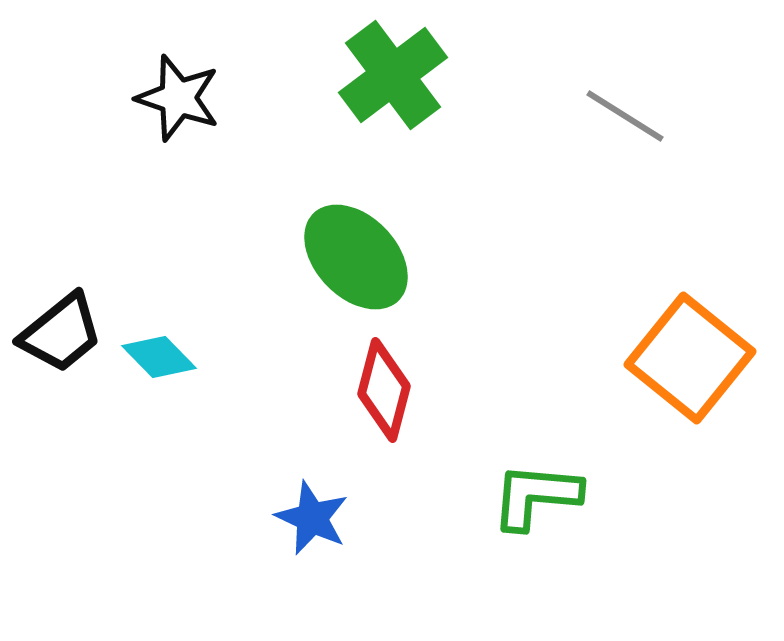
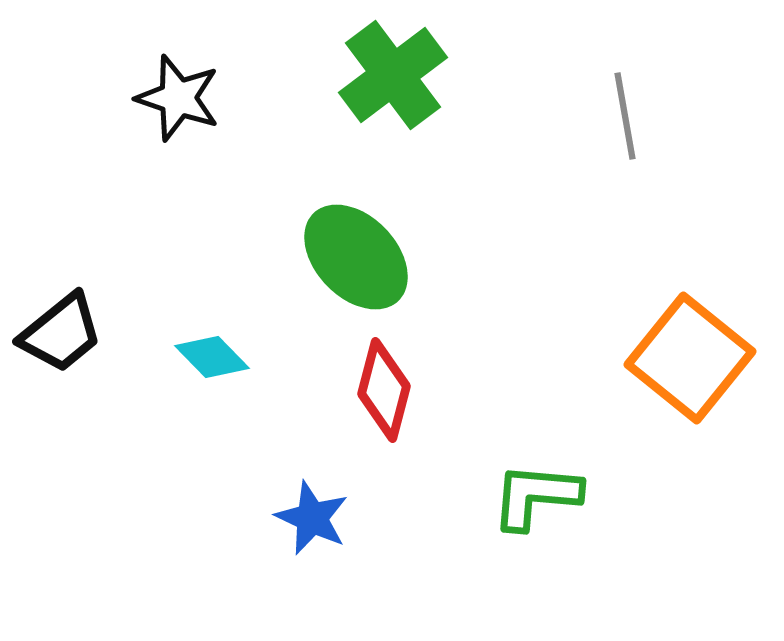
gray line: rotated 48 degrees clockwise
cyan diamond: moved 53 px right
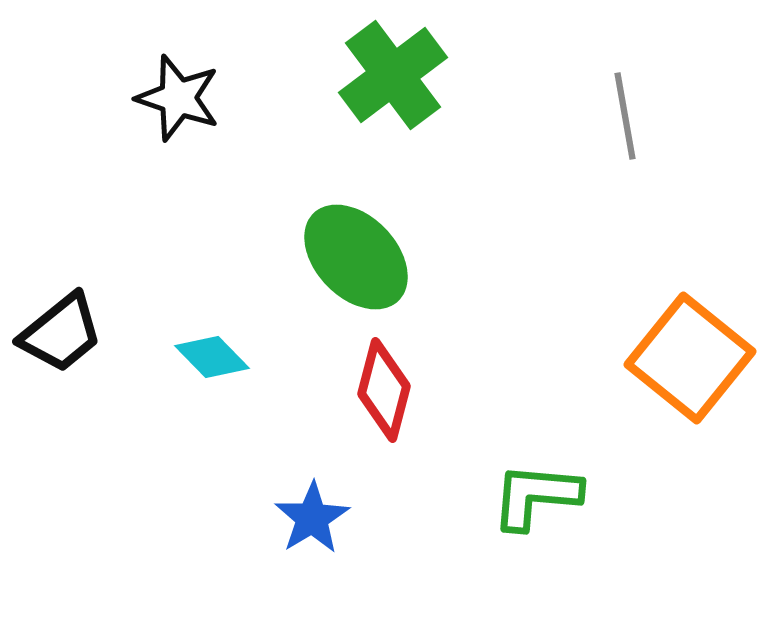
blue star: rotated 16 degrees clockwise
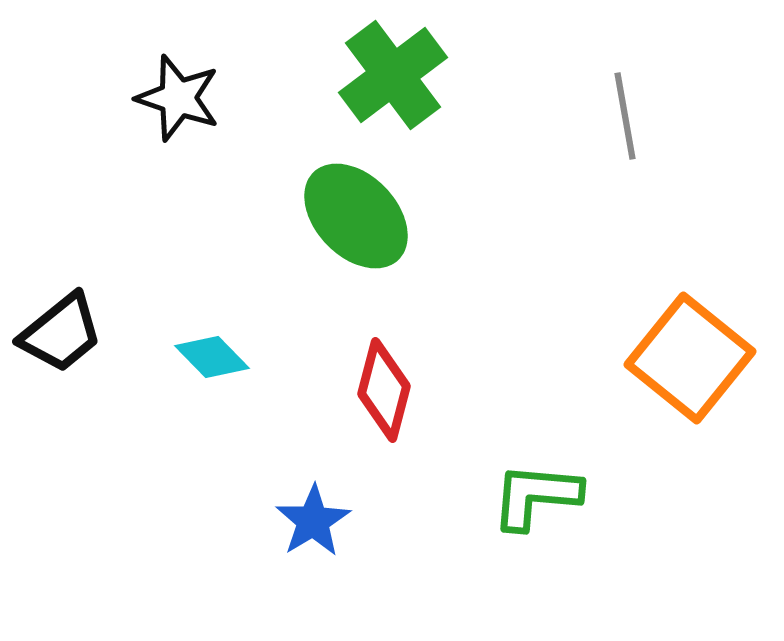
green ellipse: moved 41 px up
blue star: moved 1 px right, 3 px down
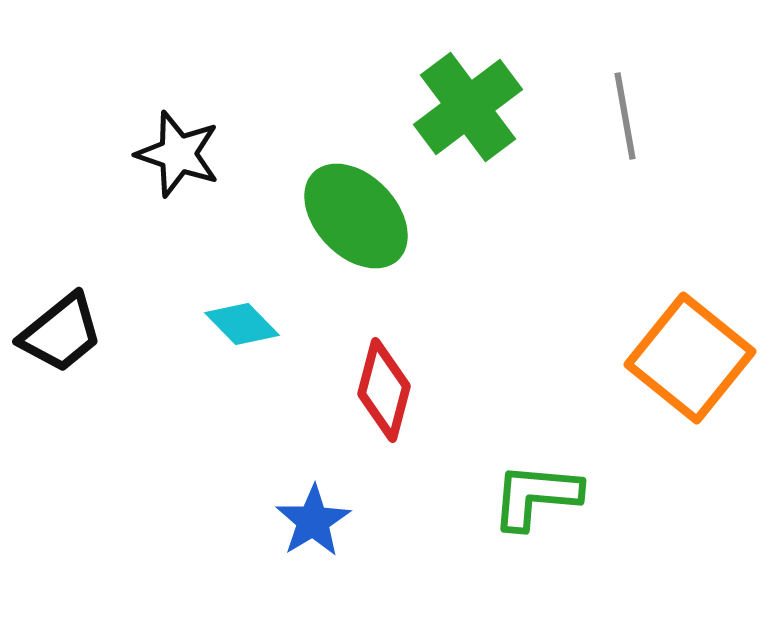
green cross: moved 75 px right, 32 px down
black star: moved 56 px down
cyan diamond: moved 30 px right, 33 px up
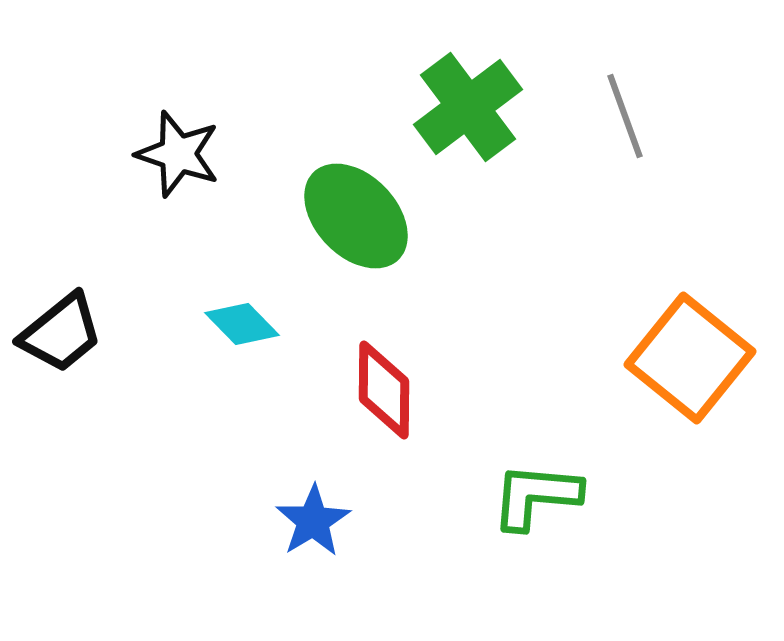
gray line: rotated 10 degrees counterclockwise
red diamond: rotated 14 degrees counterclockwise
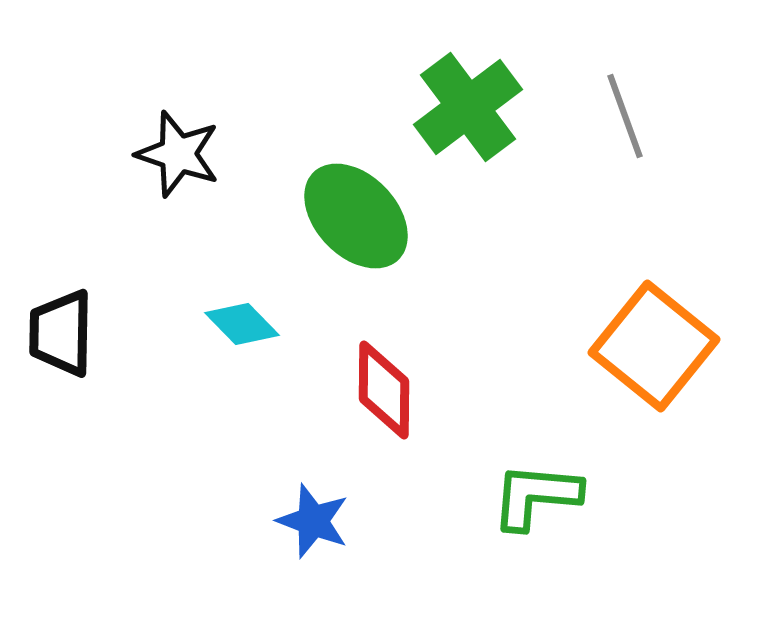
black trapezoid: rotated 130 degrees clockwise
orange square: moved 36 px left, 12 px up
blue star: rotated 20 degrees counterclockwise
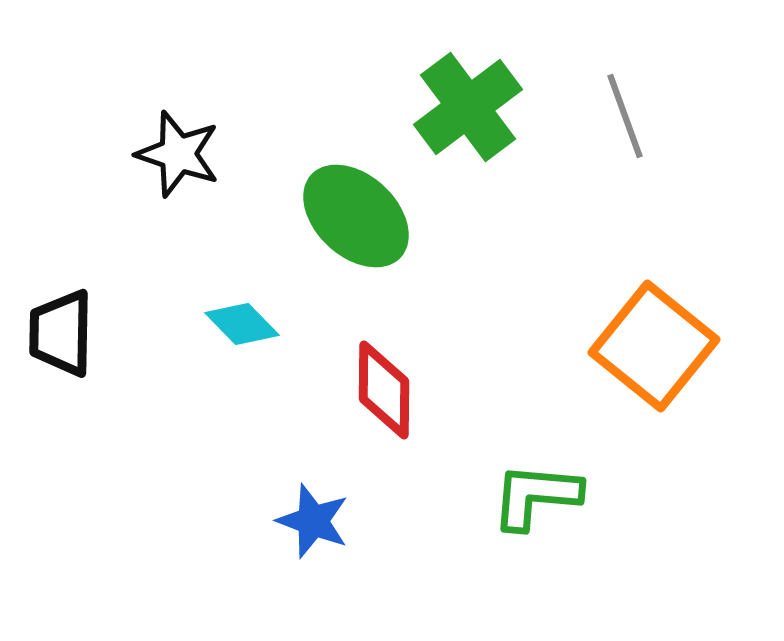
green ellipse: rotated 3 degrees counterclockwise
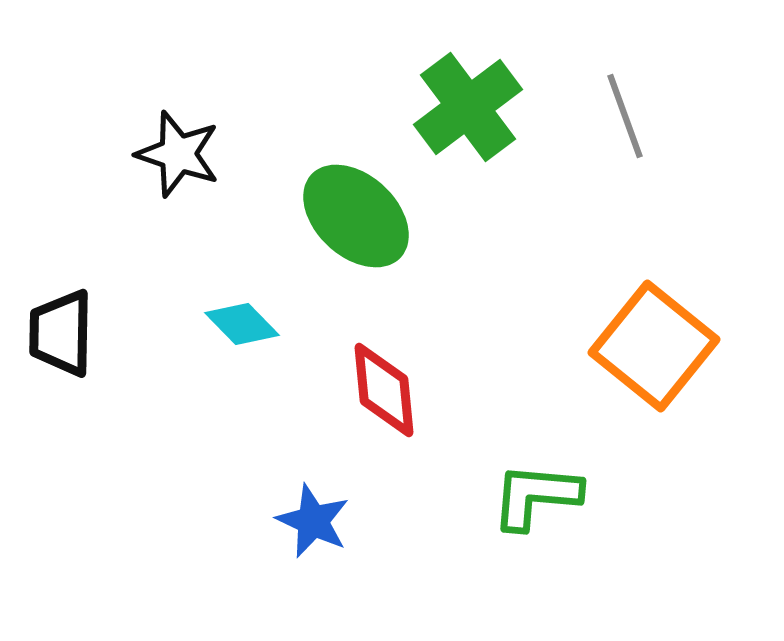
red diamond: rotated 6 degrees counterclockwise
blue star: rotated 4 degrees clockwise
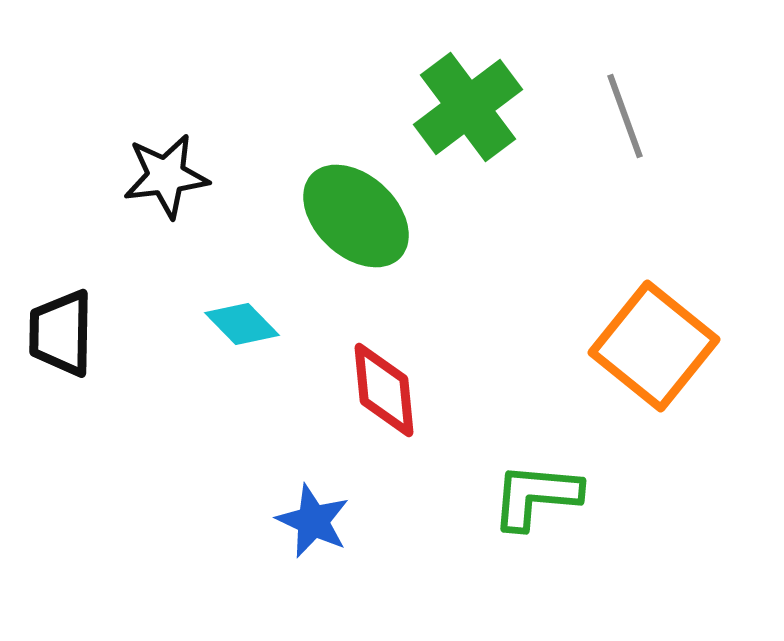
black star: moved 12 px left, 22 px down; rotated 26 degrees counterclockwise
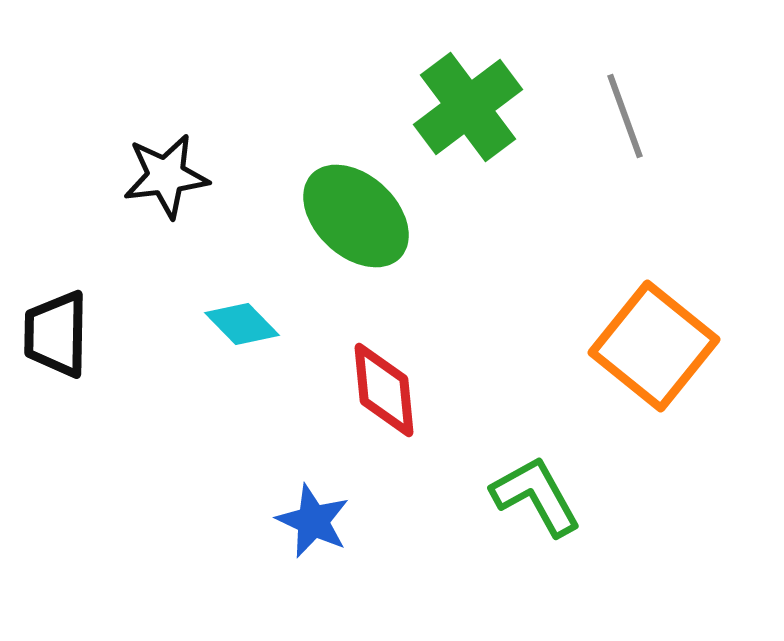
black trapezoid: moved 5 px left, 1 px down
green L-shape: rotated 56 degrees clockwise
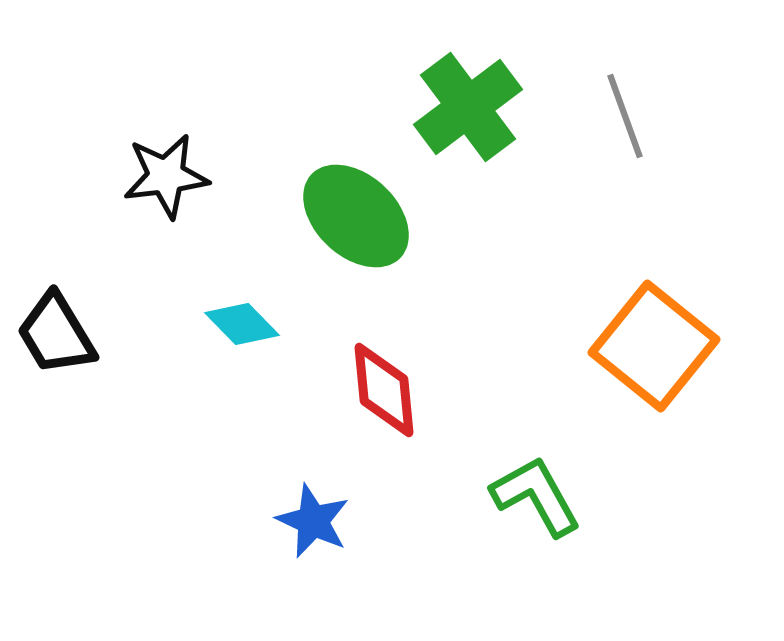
black trapezoid: rotated 32 degrees counterclockwise
